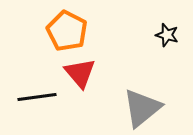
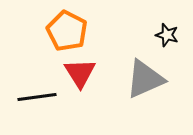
red triangle: rotated 8 degrees clockwise
gray triangle: moved 3 px right, 29 px up; rotated 15 degrees clockwise
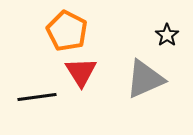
black star: rotated 20 degrees clockwise
red triangle: moved 1 px right, 1 px up
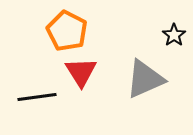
black star: moved 7 px right
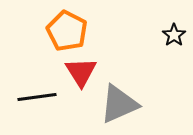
gray triangle: moved 26 px left, 25 px down
